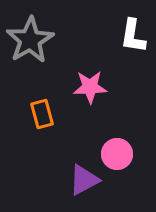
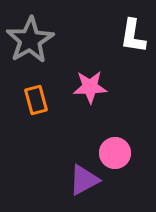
orange rectangle: moved 6 px left, 14 px up
pink circle: moved 2 px left, 1 px up
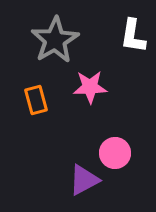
gray star: moved 25 px right
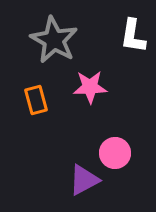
gray star: moved 1 px left; rotated 12 degrees counterclockwise
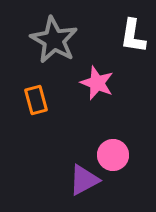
pink star: moved 7 px right, 4 px up; rotated 24 degrees clockwise
pink circle: moved 2 px left, 2 px down
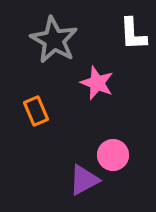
white L-shape: moved 2 px up; rotated 12 degrees counterclockwise
orange rectangle: moved 11 px down; rotated 8 degrees counterclockwise
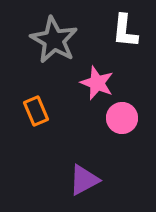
white L-shape: moved 8 px left, 3 px up; rotated 9 degrees clockwise
pink circle: moved 9 px right, 37 px up
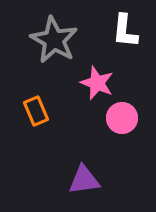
purple triangle: rotated 20 degrees clockwise
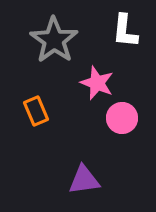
gray star: rotated 6 degrees clockwise
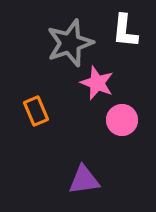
gray star: moved 16 px right, 3 px down; rotated 18 degrees clockwise
pink circle: moved 2 px down
